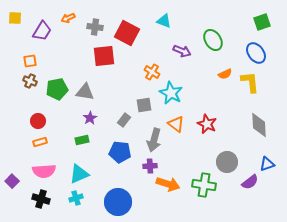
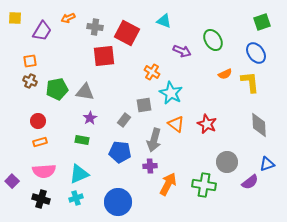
green rectangle at (82, 140): rotated 24 degrees clockwise
orange arrow at (168, 184): rotated 80 degrees counterclockwise
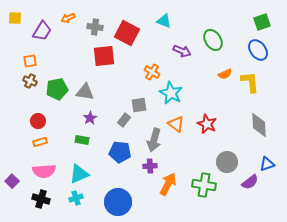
blue ellipse at (256, 53): moved 2 px right, 3 px up
gray square at (144, 105): moved 5 px left
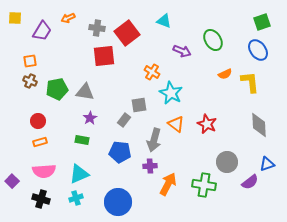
gray cross at (95, 27): moved 2 px right, 1 px down
red square at (127, 33): rotated 25 degrees clockwise
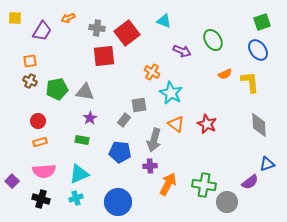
gray circle at (227, 162): moved 40 px down
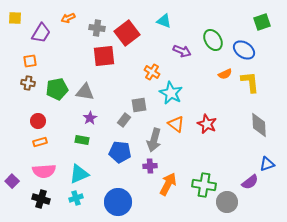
purple trapezoid at (42, 31): moved 1 px left, 2 px down
blue ellipse at (258, 50): moved 14 px left; rotated 20 degrees counterclockwise
brown cross at (30, 81): moved 2 px left, 2 px down; rotated 16 degrees counterclockwise
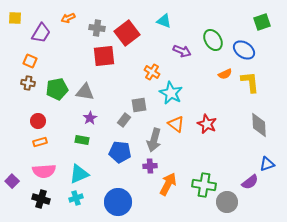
orange square at (30, 61): rotated 32 degrees clockwise
